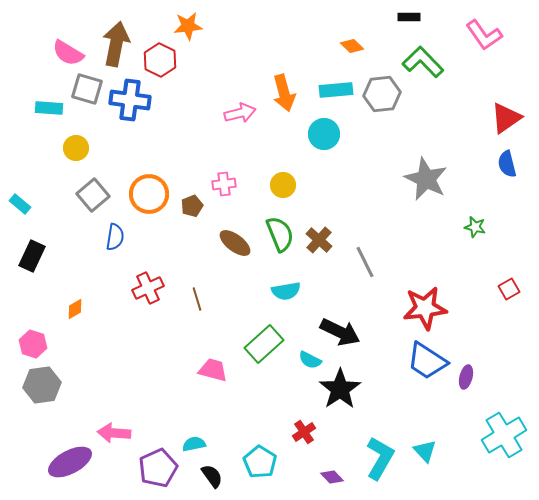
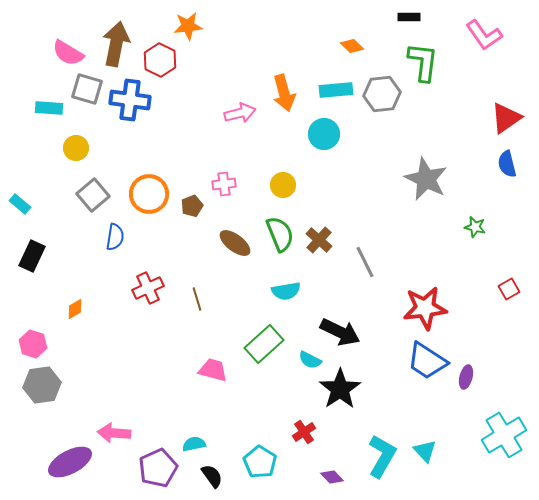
green L-shape at (423, 62): rotated 51 degrees clockwise
cyan L-shape at (380, 458): moved 2 px right, 2 px up
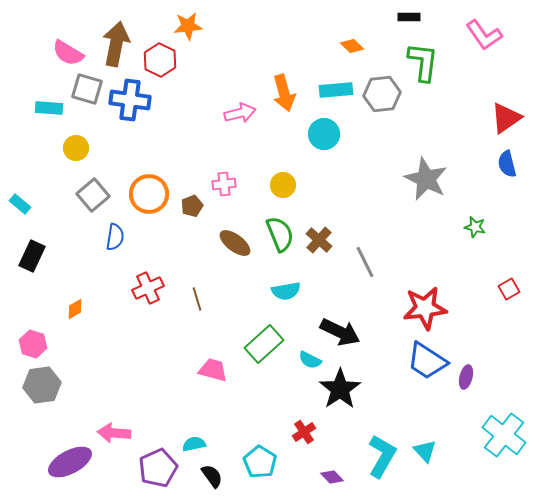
cyan cross at (504, 435): rotated 21 degrees counterclockwise
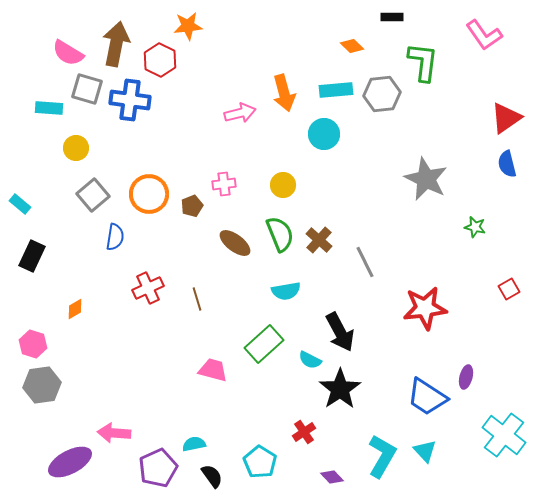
black rectangle at (409, 17): moved 17 px left
black arrow at (340, 332): rotated 36 degrees clockwise
blue trapezoid at (427, 361): moved 36 px down
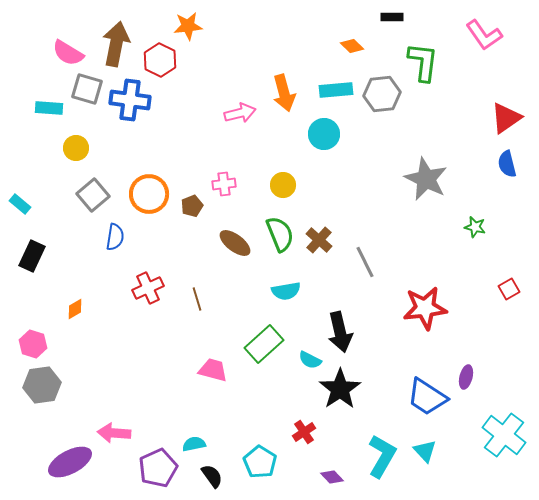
black arrow at (340, 332): rotated 15 degrees clockwise
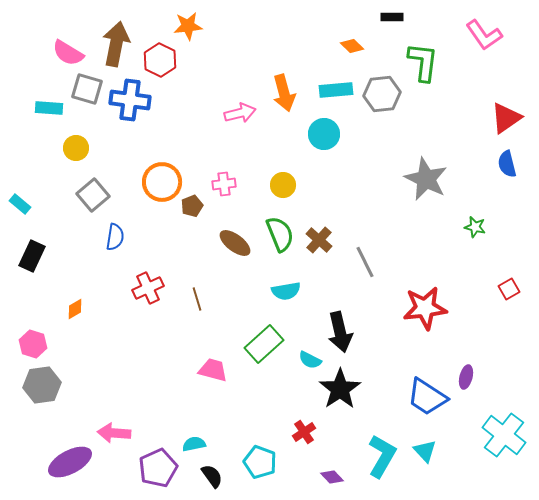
orange circle at (149, 194): moved 13 px right, 12 px up
cyan pentagon at (260, 462): rotated 12 degrees counterclockwise
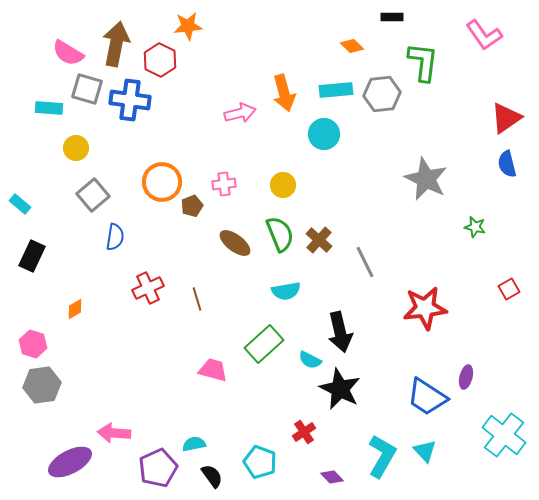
black star at (340, 389): rotated 12 degrees counterclockwise
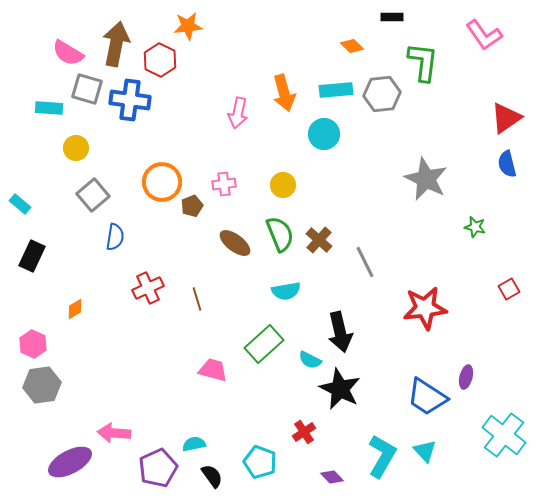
pink arrow at (240, 113): moved 2 px left; rotated 116 degrees clockwise
pink hexagon at (33, 344): rotated 8 degrees clockwise
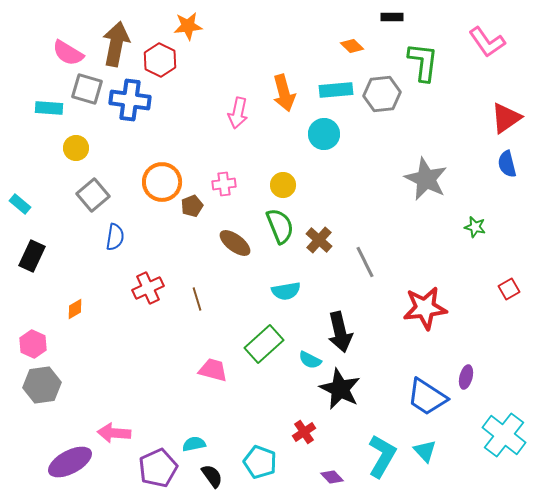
pink L-shape at (484, 35): moved 3 px right, 7 px down
green semicircle at (280, 234): moved 8 px up
